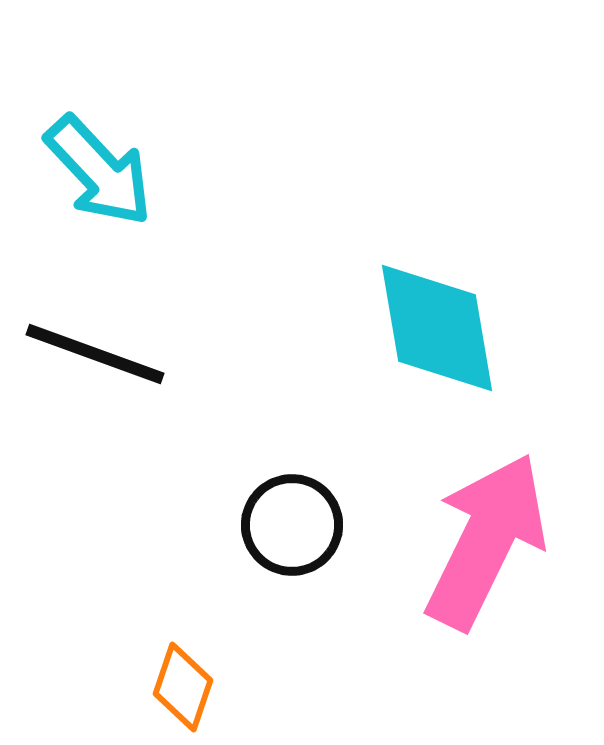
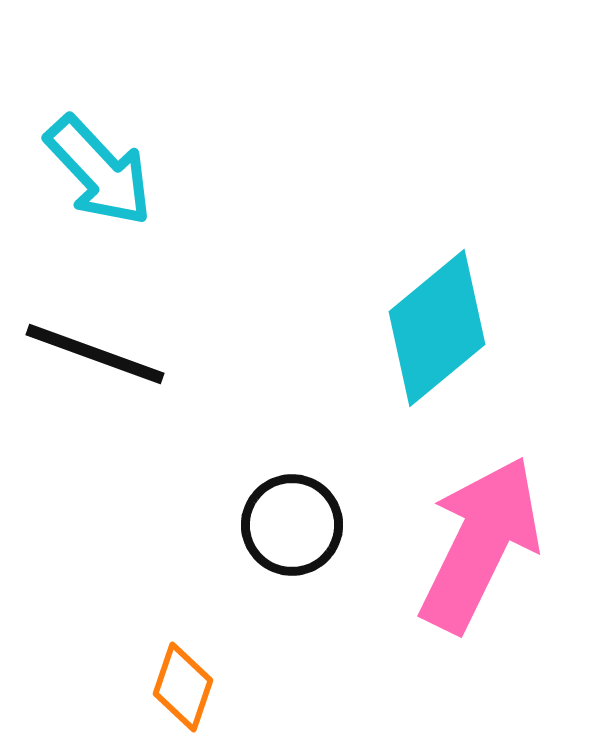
cyan diamond: rotated 60 degrees clockwise
pink arrow: moved 6 px left, 3 px down
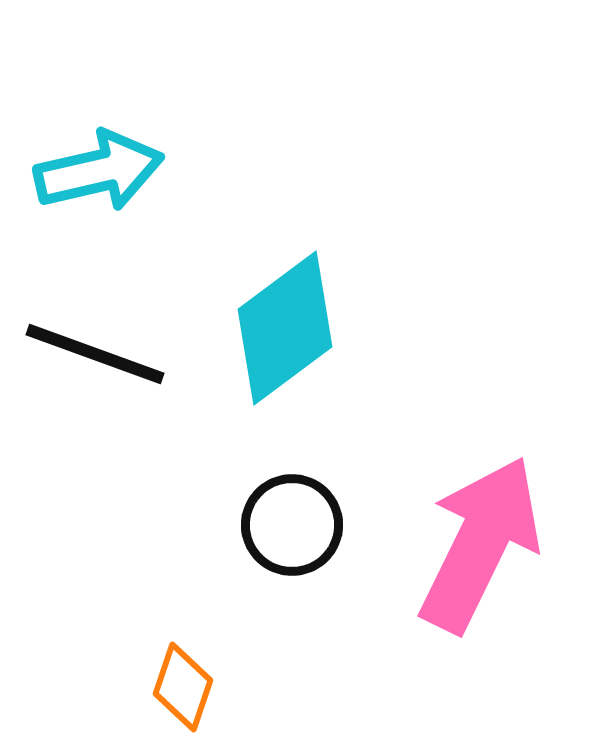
cyan arrow: rotated 60 degrees counterclockwise
cyan diamond: moved 152 px left; rotated 3 degrees clockwise
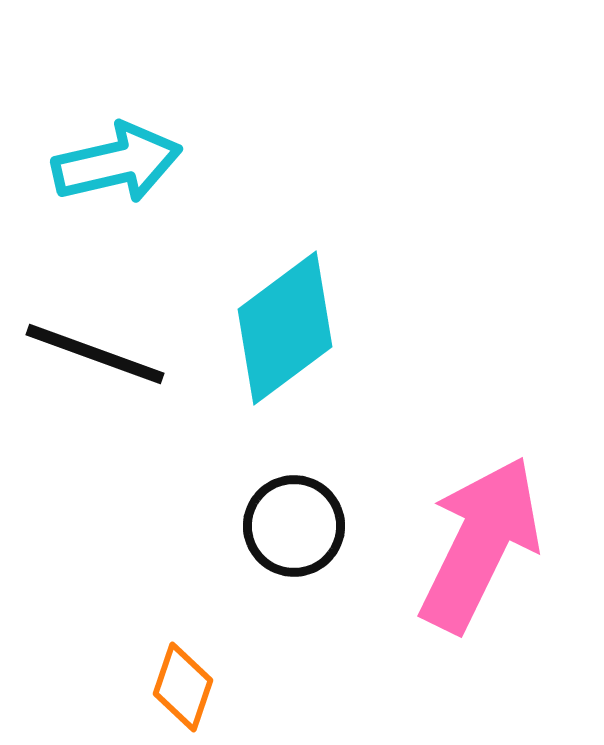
cyan arrow: moved 18 px right, 8 px up
black circle: moved 2 px right, 1 px down
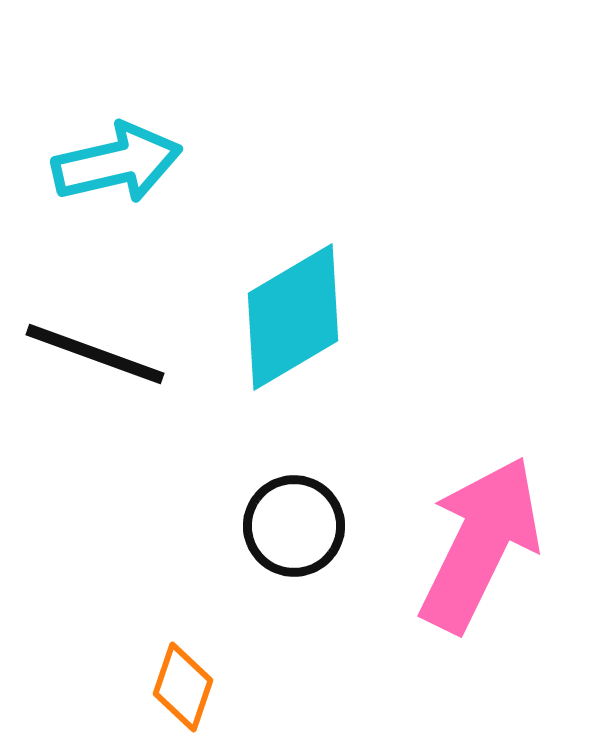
cyan diamond: moved 8 px right, 11 px up; rotated 6 degrees clockwise
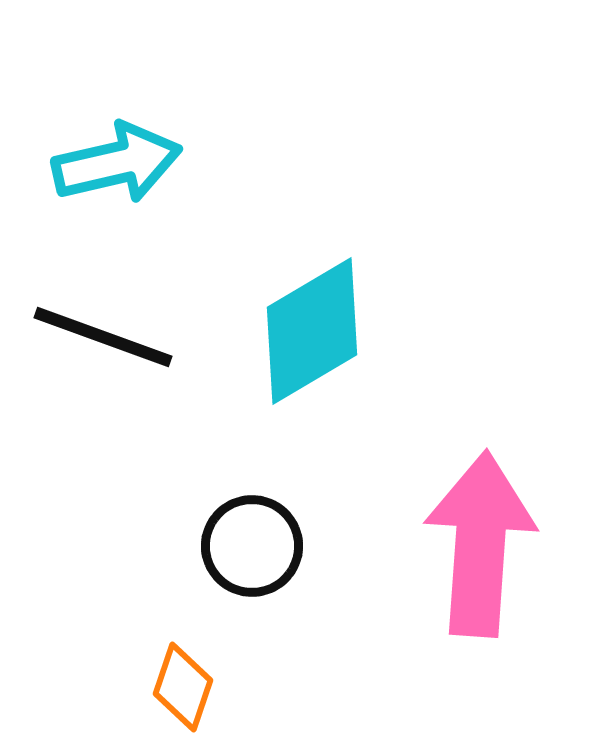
cyan diamond: moved 19 px right, 14 px down
black line: moved 8 px right, 17 px up
black circle: moved 42 px left, 20 px down
pink arrow: rotated 22 degrees counterclockwise
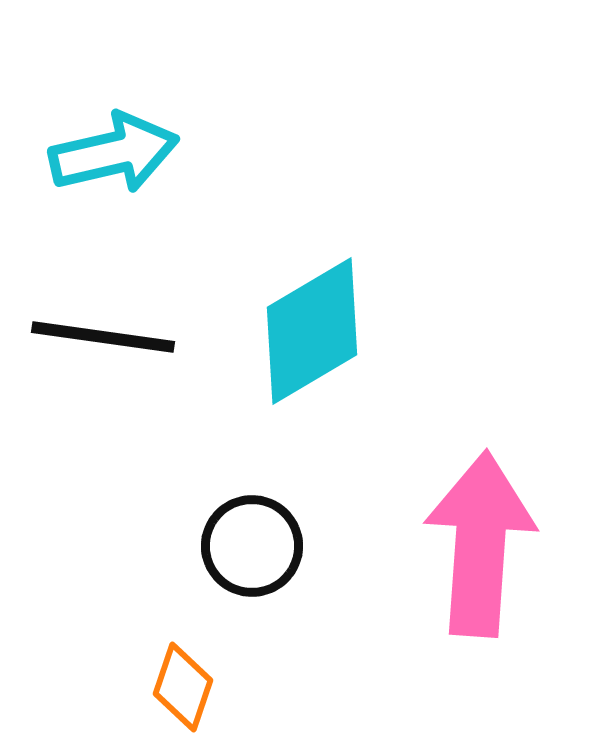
cyan arrow: moved 3 px left, 10 px up
black line: rotated 12 degrees counterclockwise
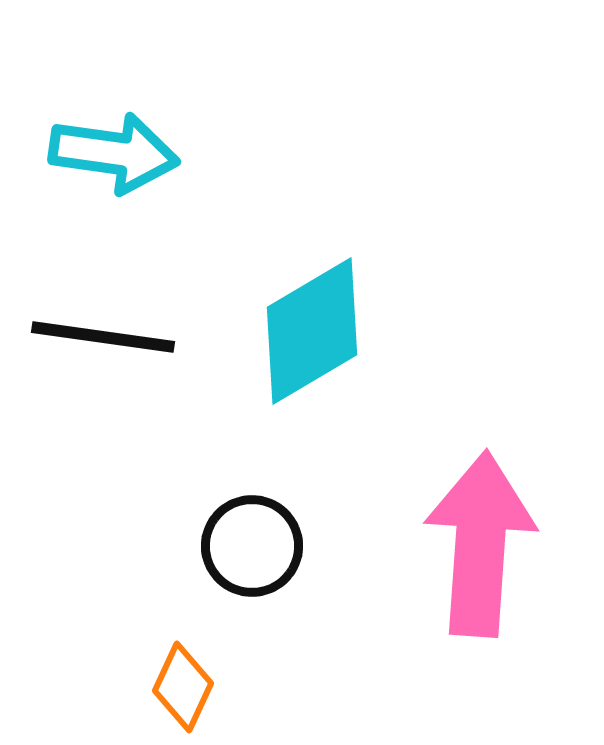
cyan arrow: rotated 21 degrees clockwise
orange diamond: rotated 6 degrees clockwise
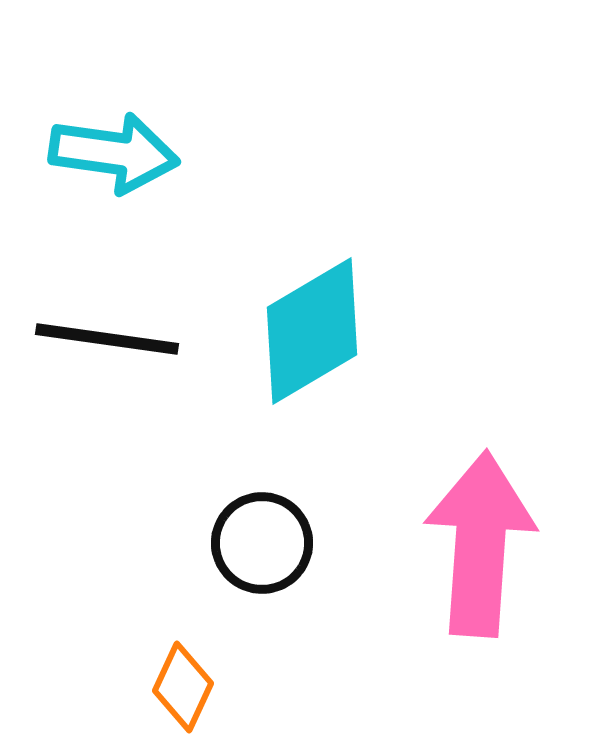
black line: moved 4 px right, 2 px down
black circle: moved 10 px right, 3 px up
